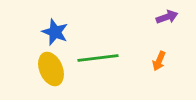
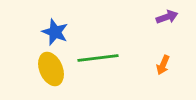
orange arrow: moved 4 px right, 4 px down
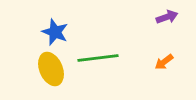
orange arrow: moved 1 px right, 3 px up; rotated 30 degrees clockwise
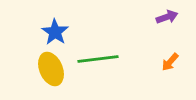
blue star: rotated 12 degrees clockwise
green line: moved 1 px down
orange arrow: moved 6 px right; rotated 12 degrees counterclockwise
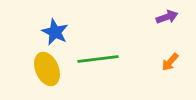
blue star: rotated 8 degrees counterclockwise
yellow ellipse: moved 4 px left
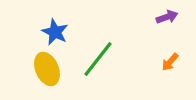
green line: rotated 45 degrees counterclockwise
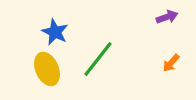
orange arrow: moved 1 px right, 1 px down
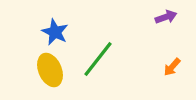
purple arrow: moved 1 px left
orange arrow: moved 1 px right, 4 px down
yellow ellipse: moved 3 px right, 1 px down
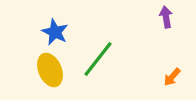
purple arrow: rotated 80 degrees counterclockwise
orange arrow: moved 10 px down
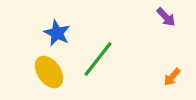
purple arrow: rotated 145 degrees clockwise
blue star: moved 2 px right, 1 px down
yellow ellipse: moved 1 px left, 2 px down; rotated 12 degrees counterclockwise
